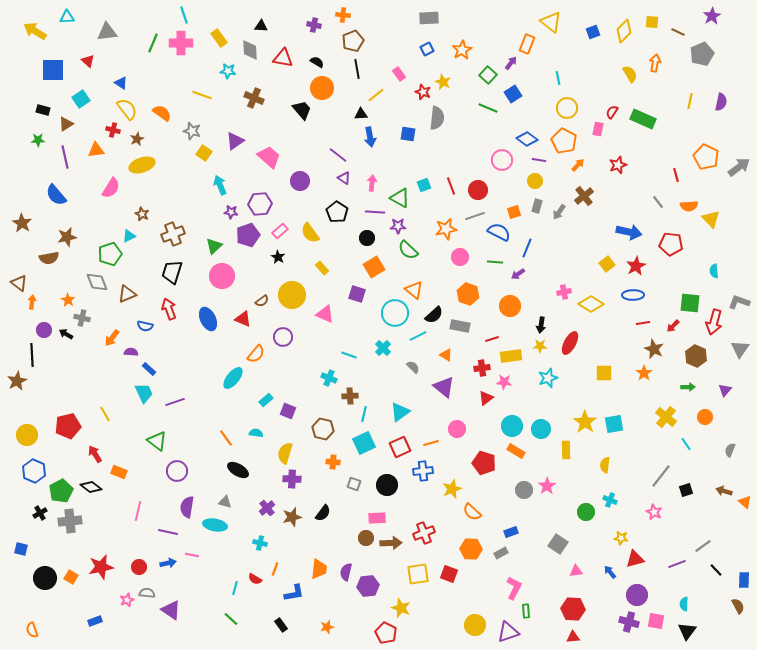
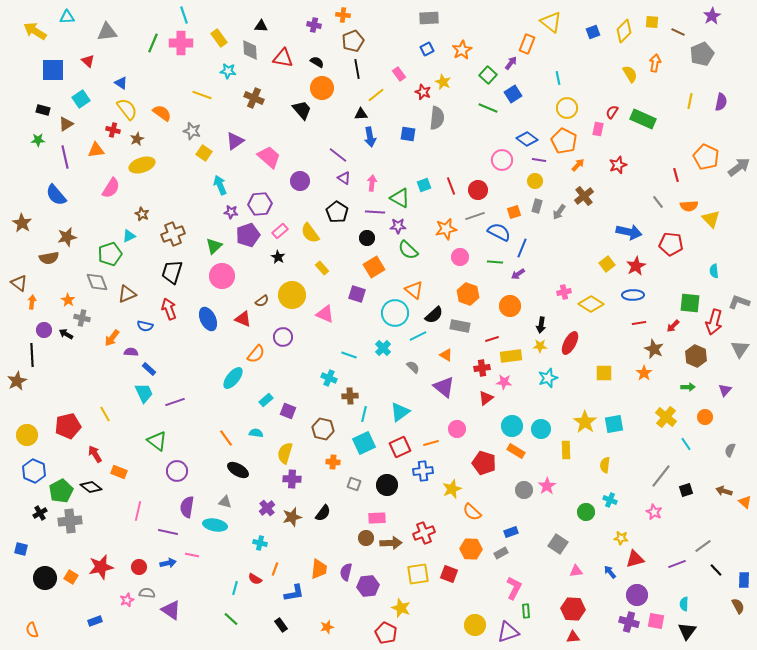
blue line at (527, 248): moved 5 px left
red line at (643, 323): moved 4 px left
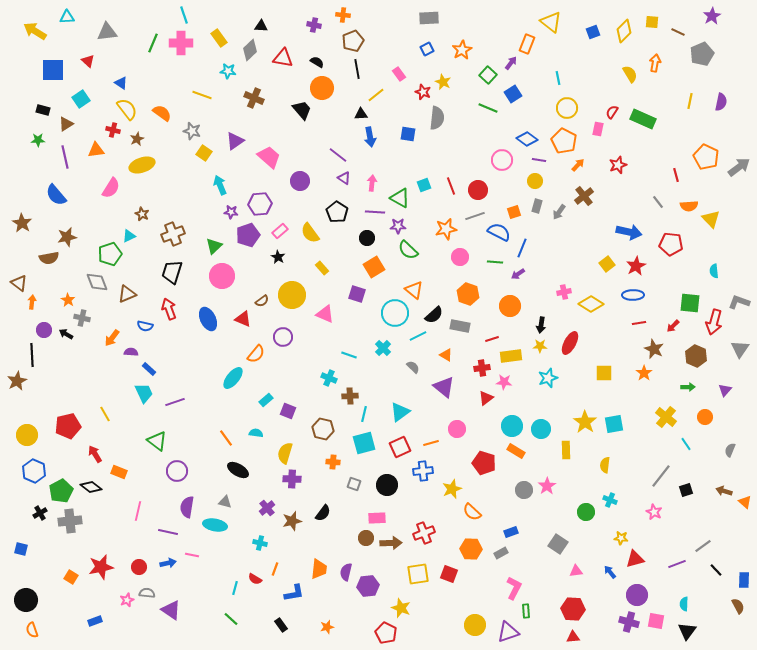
gray diamond at (250, 50): rotated 50 degrees clockwise
cyan square at (364, 443): rotated 10 degrees clockwise
brown star at (292, 517): moved 4 px down
black circle at (45, 578): moved 19 px left, 22 px down
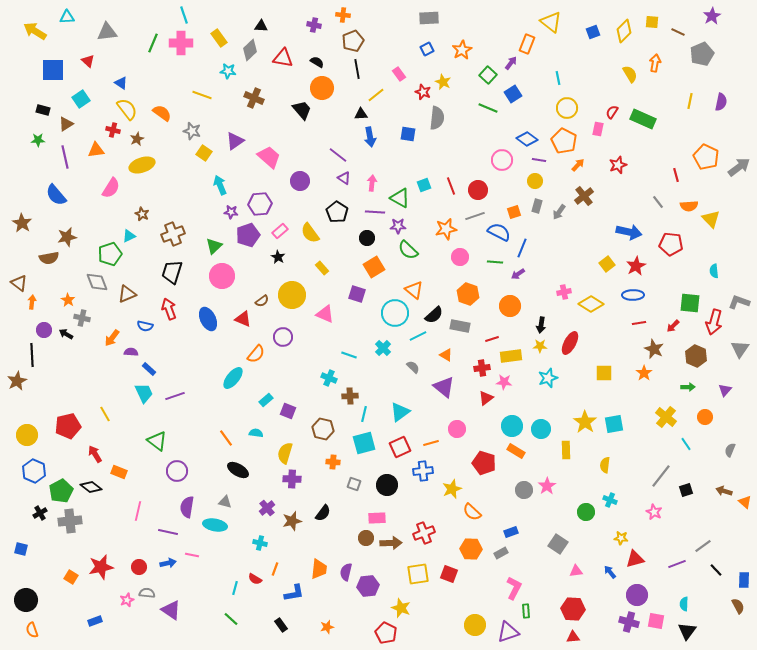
purple line at (175, 402): moved 6 px up
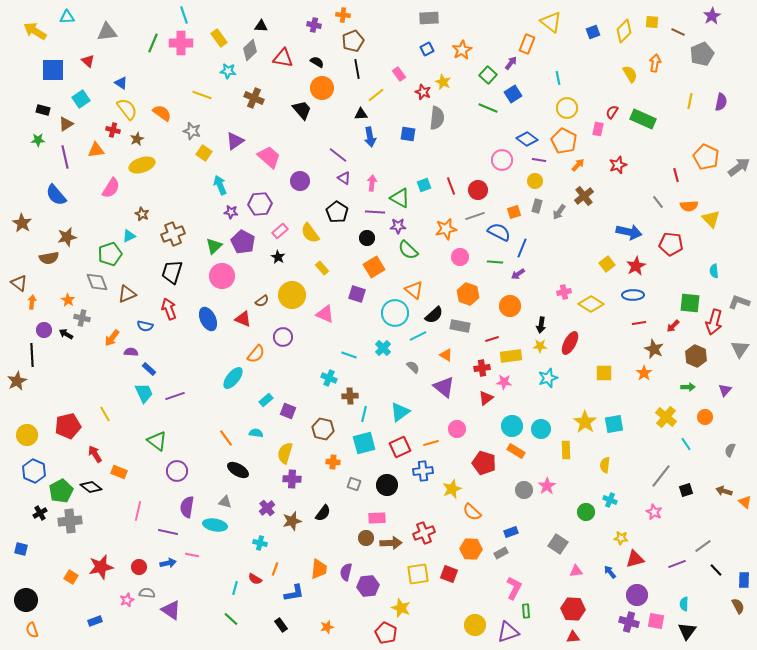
purple pentagon at (248, 235): moved 5 px left, 7 px down; rotated 25 degrees counterclockwise
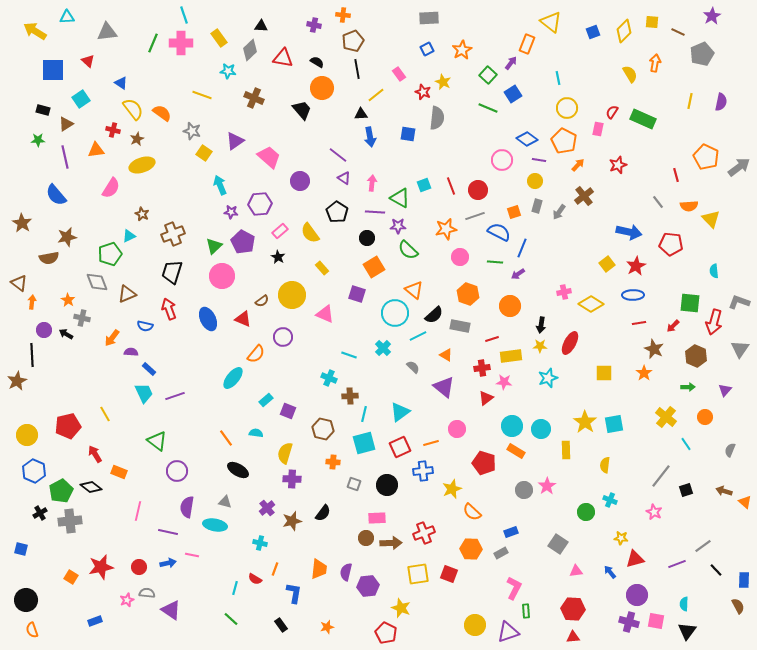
yellow semicircle at (127, 109): moved 6 px right
blue L-shape at (294, 593): rotated 70 degrees counterclockwise
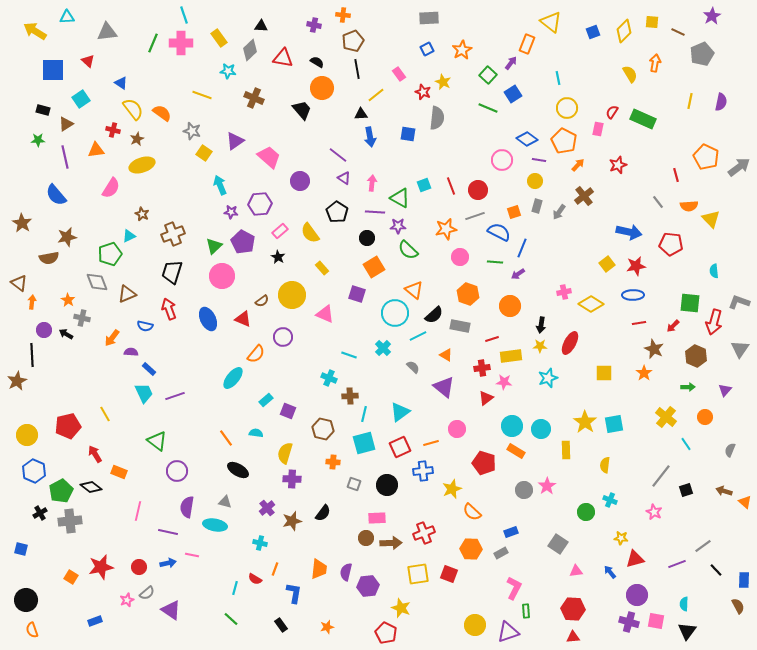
red star at (636, 266): rotated 18 degrees clockwise
gray semicircle at (147, 593): rotated 133 degrees clockwise
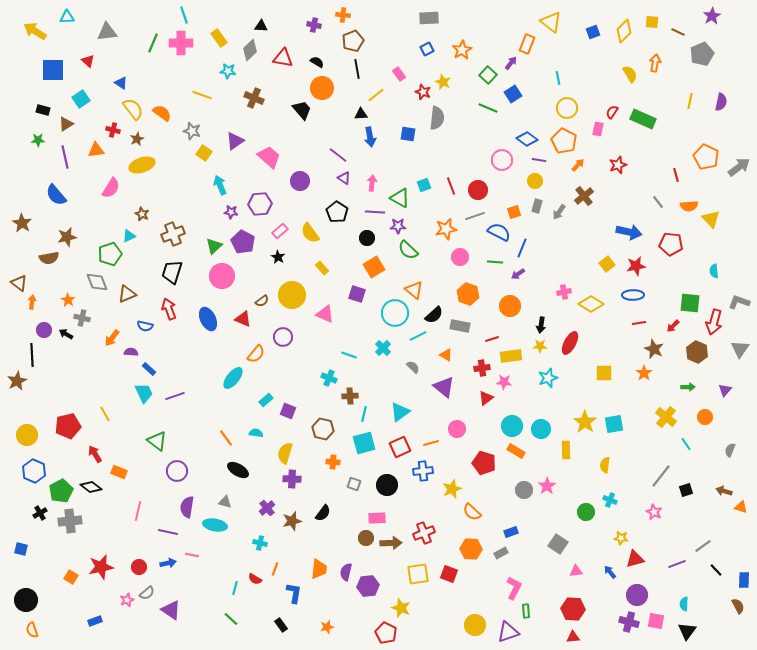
brown hexagon at (696, 356): moved 1 px right, 4 px up
orange triangle at (745, 502): moved 4 px left, 5 px down; rotated 24 degrees counterclockwise
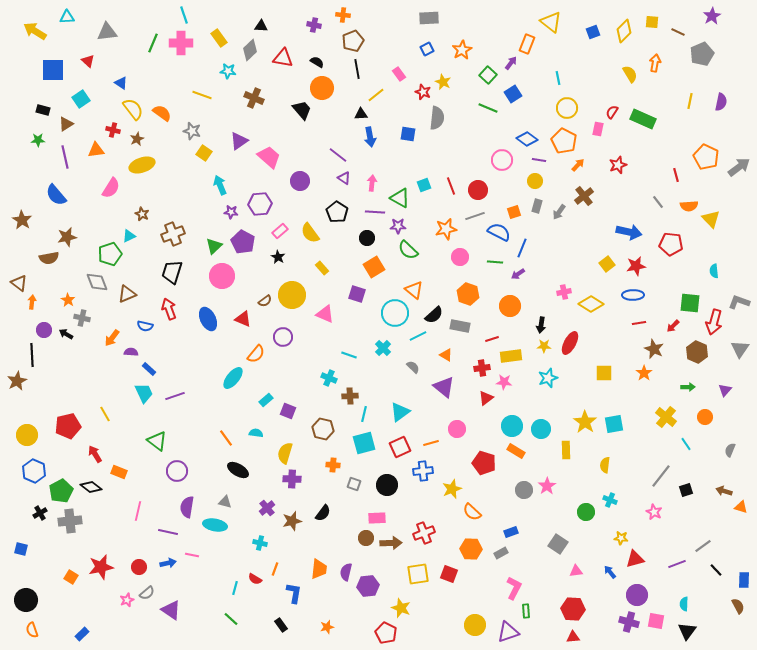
purple triangle at (235, 141): moved 4 px right
brown star at (22, 223): moved 3 px up
brown semicircle at (262, 301): moved 3 px right
yellow star at (540, 346): moved 4 px right
orange cross at (333, 462): moved 3 px down
blue rectangle at (95, 621): moved 13 px left, 13 px down; rotated 24 degrees counterclockwise
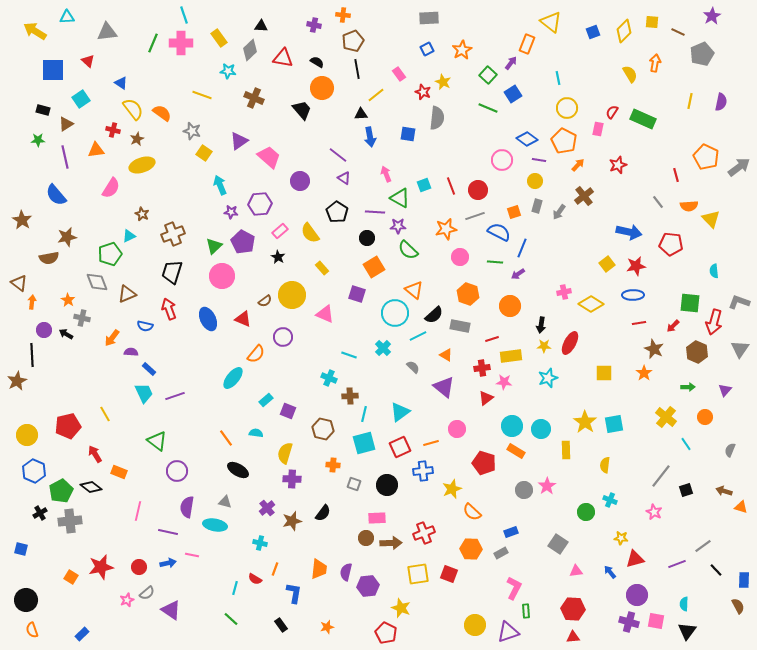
pink arrow at (372, 183): moved 14 px right, 9 px up; rotated 28 degrees counterclockwise
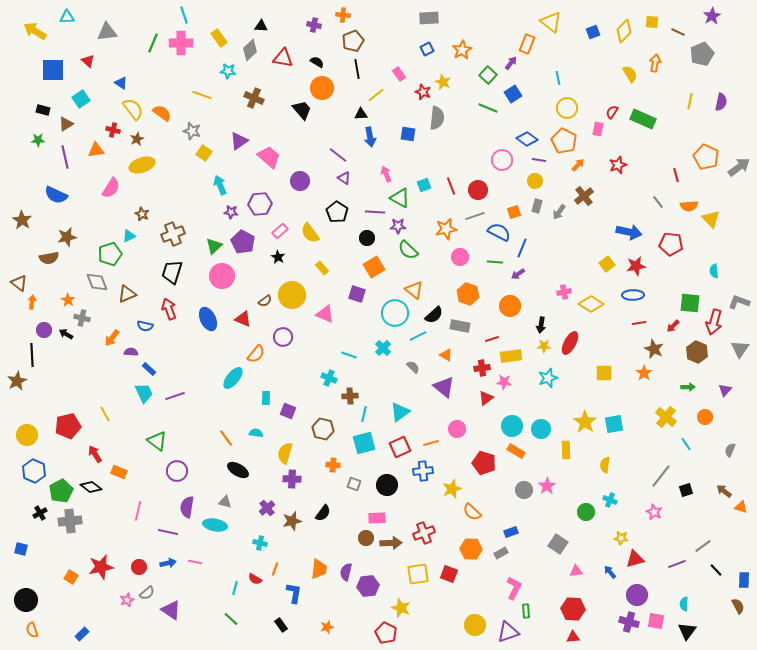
blue semicircle at (56, 195): rotated 25 degrees counterclockwise
cyan rectangle at (266, 400): moved 2 px up; rotated 48 degrees counterclockwise
brown arrow at (724, 491): rotated 21 degrees clockwise
pink line at (192, 555): moved 3 px right, 7 px down
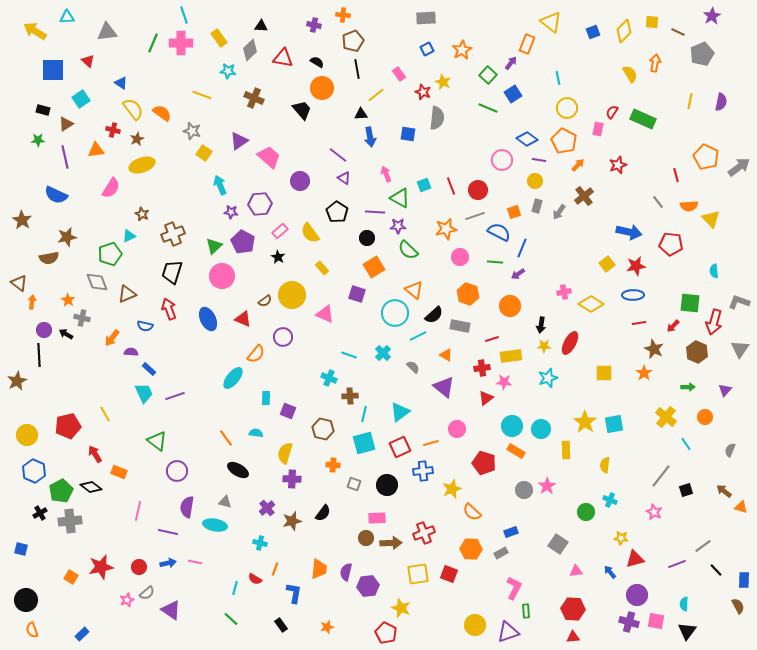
gray rectangle at (429, 18): moved 3 px left
cyan cross at (383, 348): moved 5 px down
black line at (32, 355): moved 7 px right
